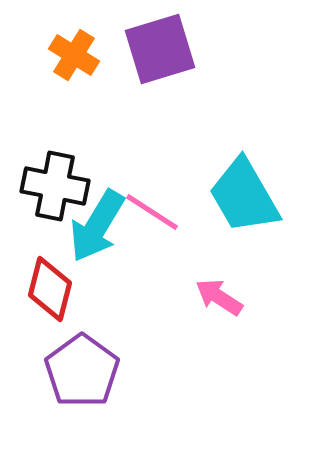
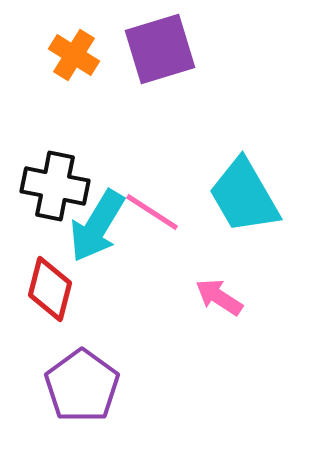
purple pentagon: moved 15 px down
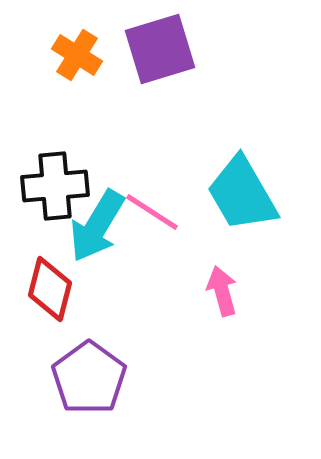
orange cross: moved 3 px right
black cross: rotated 16 degrees counterclockwise
cyan trapezoid: moved 2 px left, 2 px up
pink arrow: moved 3 px right, 6 px up; rotated 42 degrees clockwise
purple pentagon: moved 7 px right, 8 px up
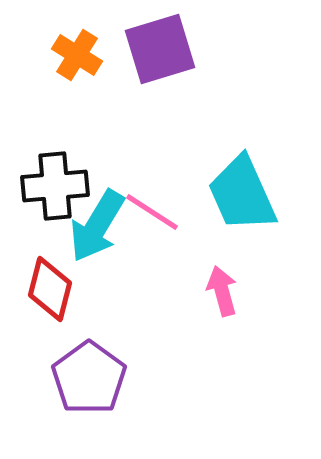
cyan trapezoid: rotated 6 degrees clockwise
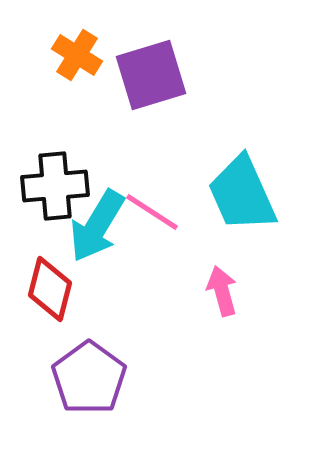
purple square: moved 9 px left, 26 px down
